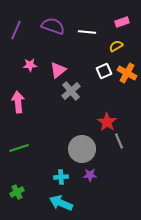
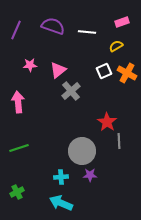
gray line: rotated 21 degrees clockwise
gray circle: moved 2 px down
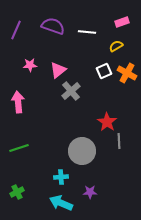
purple star: moved 17 px down
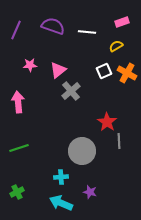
purple star: rotated 16 degrees clockwise
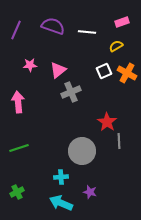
gray cross: moved 1 px down; rotated 18 degrees clockwise
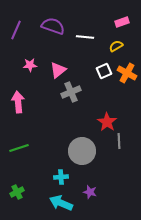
white line: moved 2 px left, 5 px down
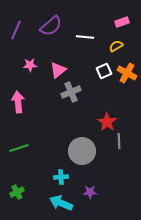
purple semicircle: moved 2 px left; rotated 120 degrees clockwise
purple star: rotated 16 degrees counterclockwise
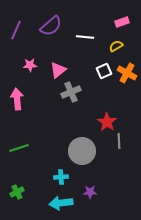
pink arrow: moved 1 px left, 3 px up
cyan arrow: rotated 30 degrees counterclockwise
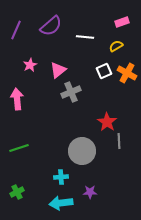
pink star: rotated 24 degrees counterclockwise
